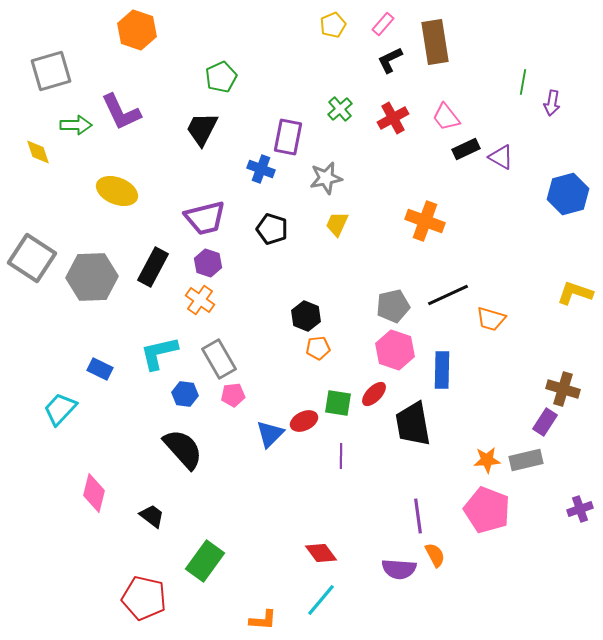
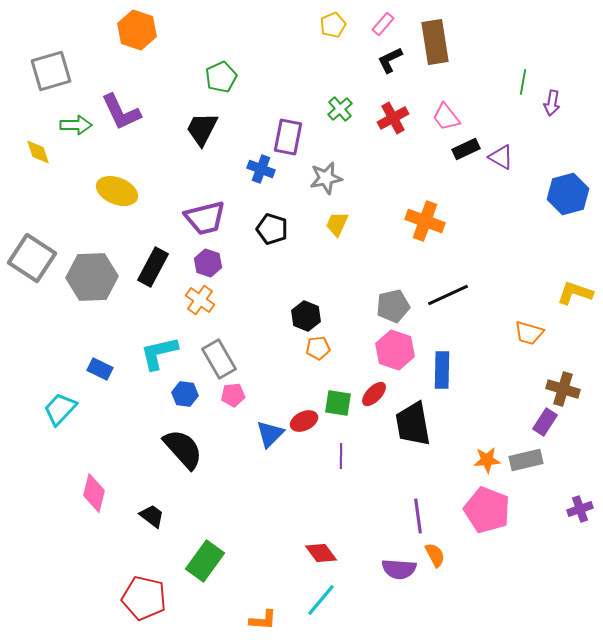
orange trapezoid at (491, 319): moved 38 px right, 14 px down
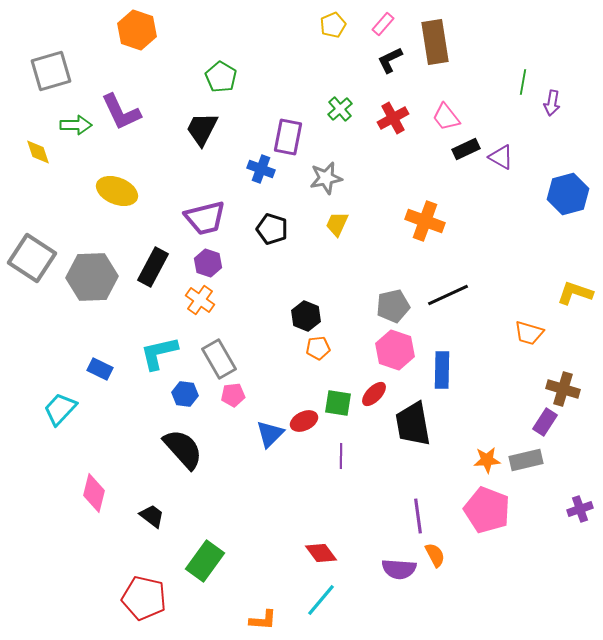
green pentagon at (221, 77): rotated 16 degrees counterclockwise
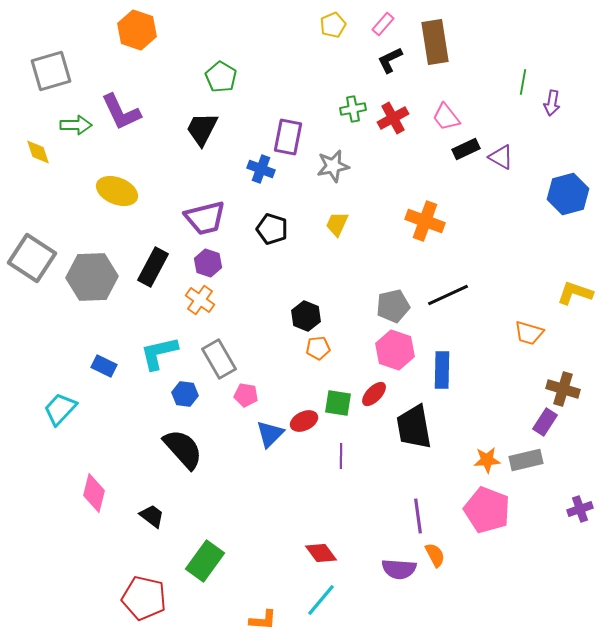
green cross at (340, 109): moved 13 px right; rotated 30 degrees clockwise
gray star at (326, 178): moved 7 px right, 12 px up
blue rectangle at (100, 369): moved 4 px right, 3 px up
pink pentagon at (233, 395): moved 13 px right; rotated 15 degrees clockwise
black trapezoid at (413, 424): moved 1 px right, 3 px down
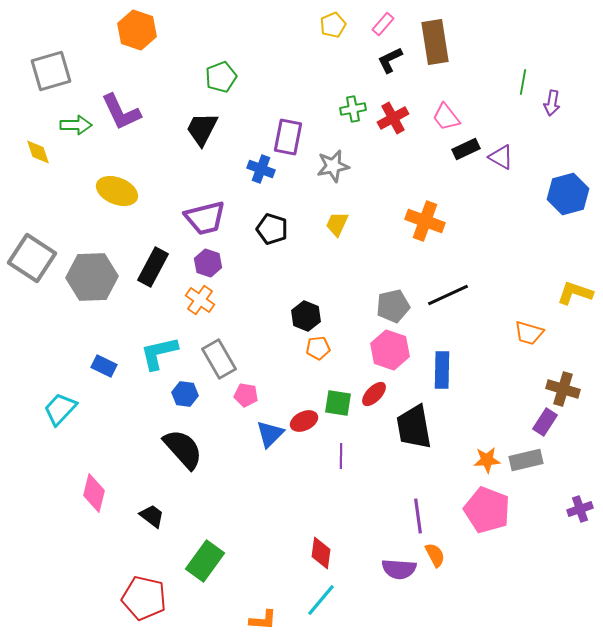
green pentagon at (221, 77): rotated 20 degrees clockwise
pink hexagon at (395, 350): moved 5 px left
red diamond at (321, 553): rotated 44 degrees clockwise
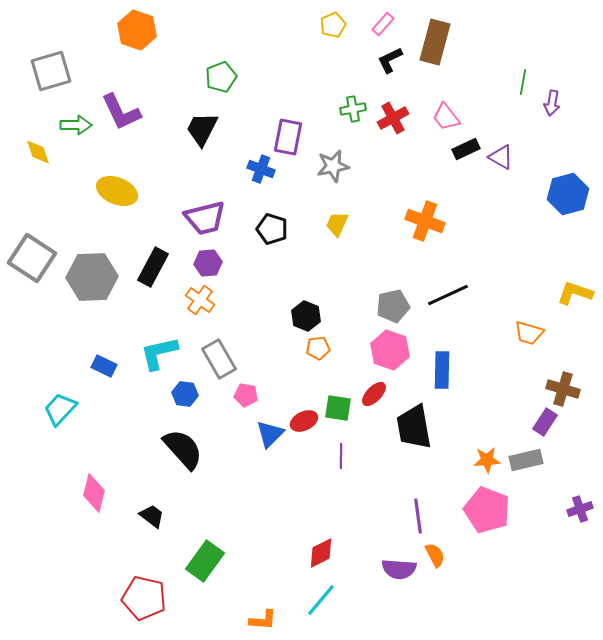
brown rectangle at (435, 42): rotated 24 degrees clockwise
purple hexagon at (208, 263): rotated 24 degrees counterclockwise
green square at (338, 403): moved 5 px down
red diamond at (321, 553): rotated 56 degrees clockwise
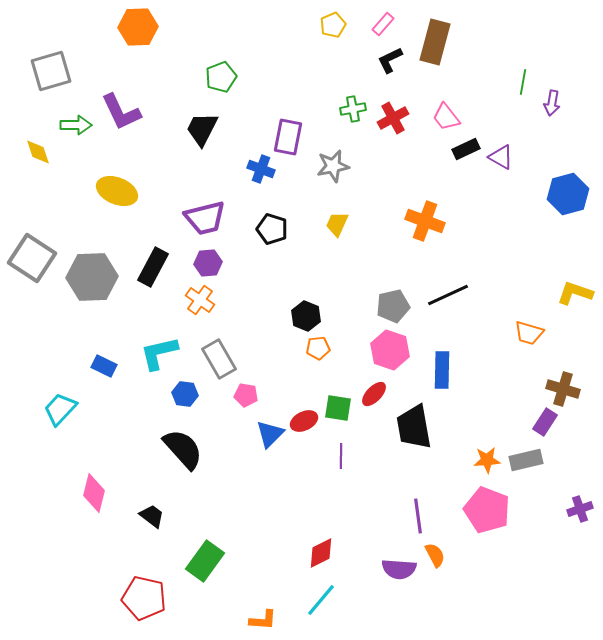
orange hexagon at (137, 30): moved 1 px right, 3 px up; rotated 21 degrees counterclockwise
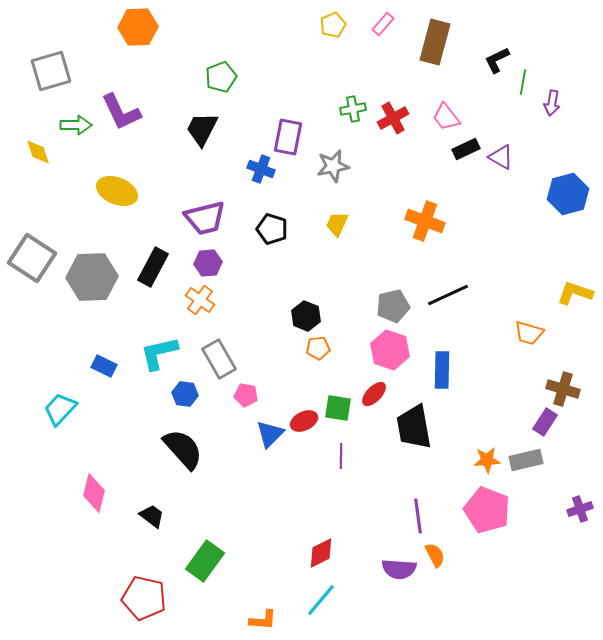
black L-shape at (390, 60): moved 107 px right
